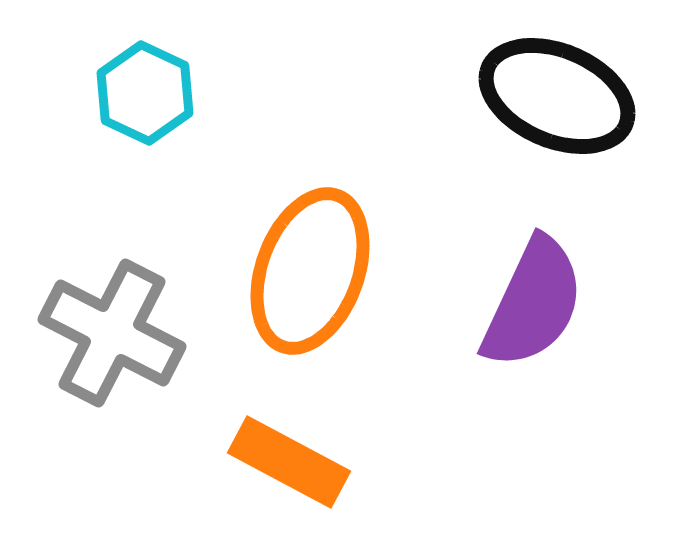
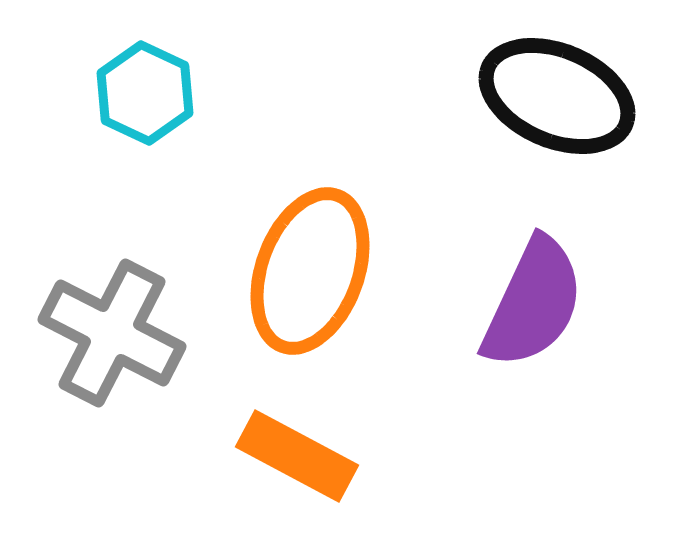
orange rectangle: moved 8 px right, 6 px up
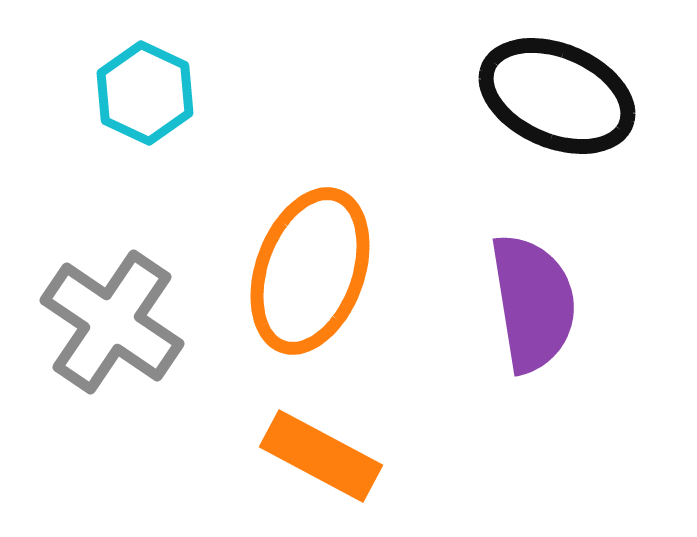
purple semicircle: rotated 34 degrees counterclockwise
gray cross: moved 11 px up; rotated 7 degrees clockwise
orange rectangle: moved 24 px right
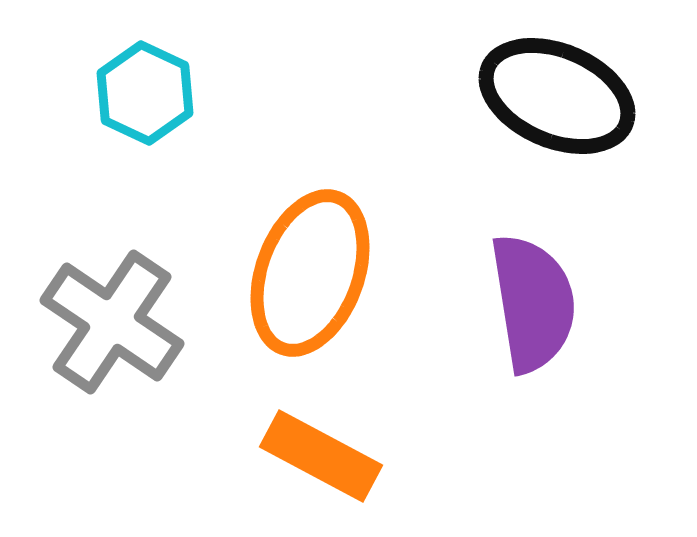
orange ellipse: moved 2 px down
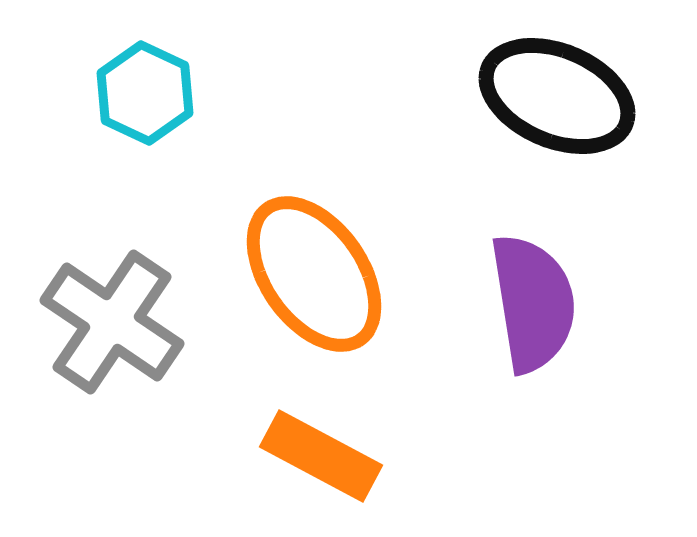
orange ellipse: moved 4 px right, 1 px down; rotated 55 degrees counterclockwise
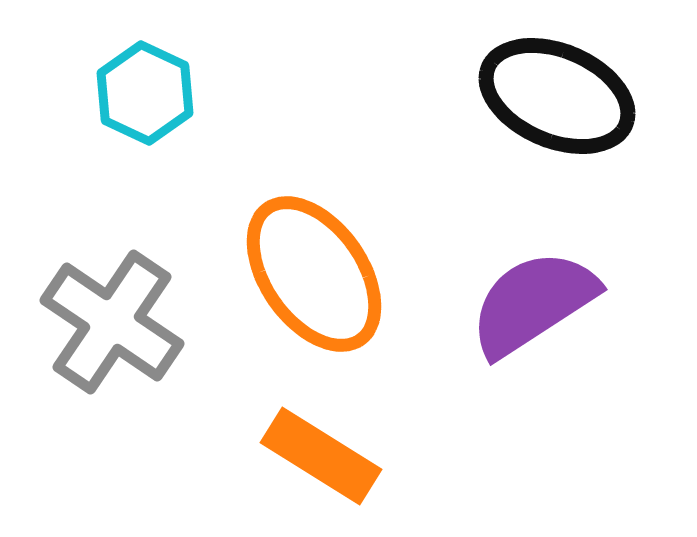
purple semicircle: rotated 114 degrees counterclockwise
orange rectangle: rotated 4 degrees clockwise
